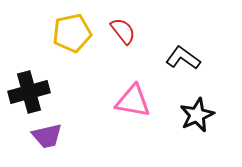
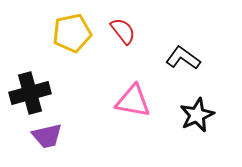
black cross: moved 1 px right, 1 px down
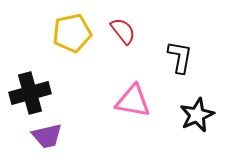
black L-shape: moved 3 px left, 1 px up; rotated 64 degrees clockwise
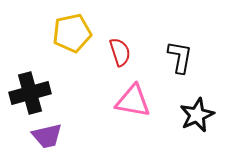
red semicircle: moved 3 px left, 21 px down; rotated 20 degrees clockwise
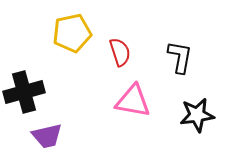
black cross: moved 6 px left, 1 px up
black star: rotated 16 degrees clockwise
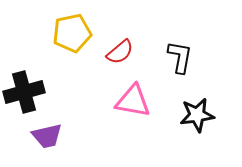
red semicircle: rotated 68 degrees clockwise
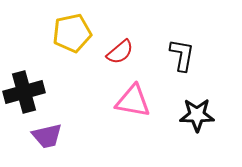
black L-shape: moved 2 px right, 2 px up
black star: rotated 8 degrees clockwise
